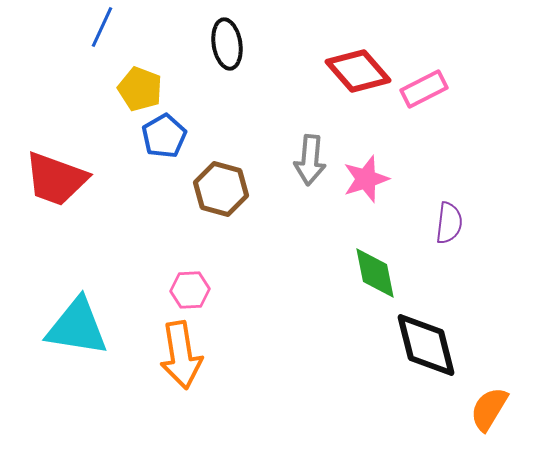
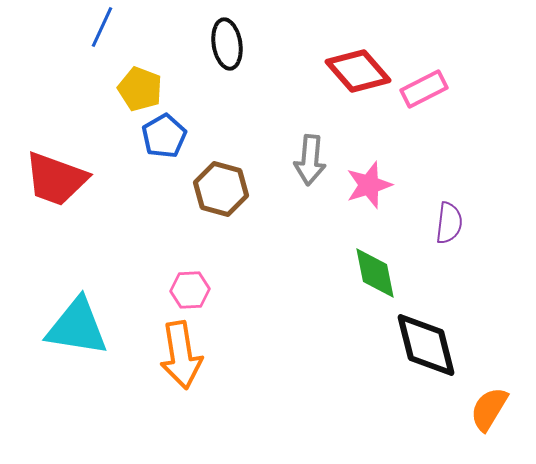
pink star: moved 3 px right, 6 px down
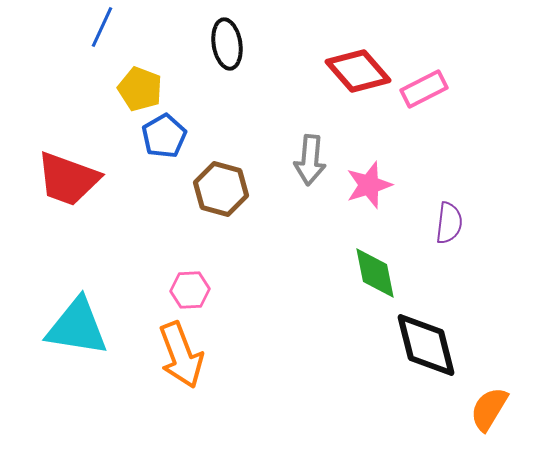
red trapezoid: moved 12 px right
orange arrow: rotated 12 degrees counterclockwise
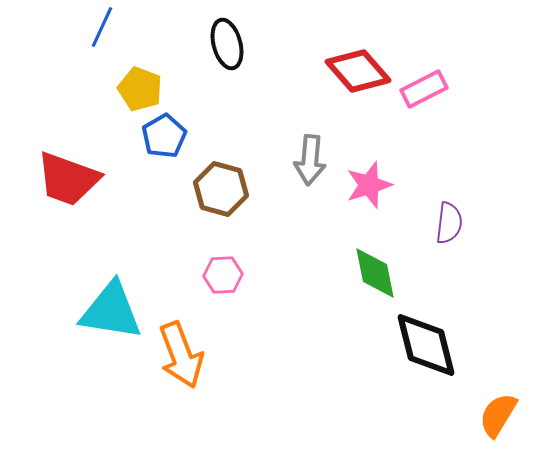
black ellipse: rotated 6 degrees counterclockwise
pink hexagon: moved 33 px right, 15 px up
cyan triangle: moved 34 px right, 16 px up
orange semicircle: moved 9 px right, 6 px down
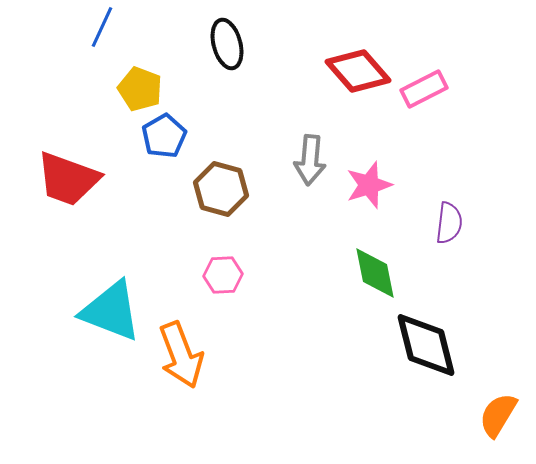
cyan triangle: rotated 12 degrees clockwise
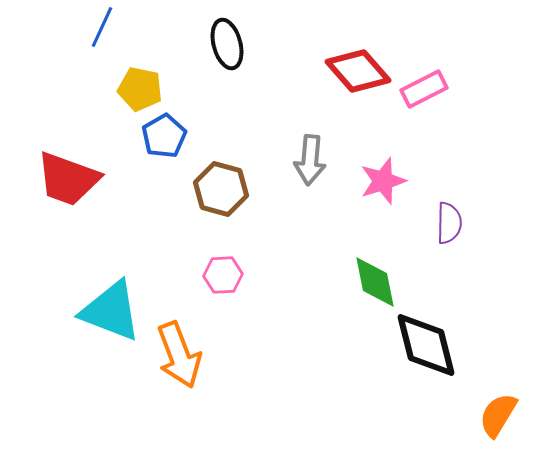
yellow pentagon: rotated 9 degrees counterclockwise
pink star: moved 14 px right, 4 px up
purple semicircle: rotated 6 degrees counterclockwise
green diamond: moved 9 px down
orange arrow: moved 2 px left
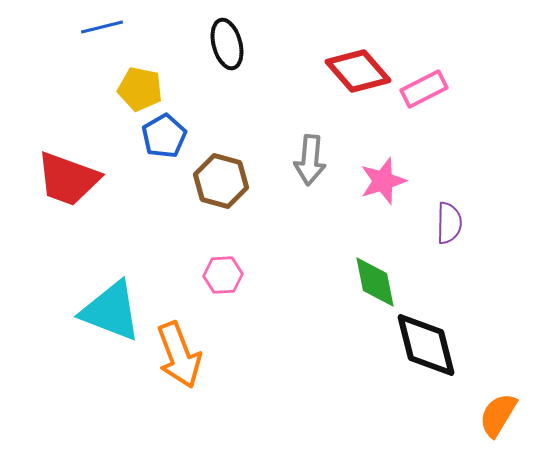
blue line: rotated 51 degrees clockwise
brown hexagon: moved 8 px up
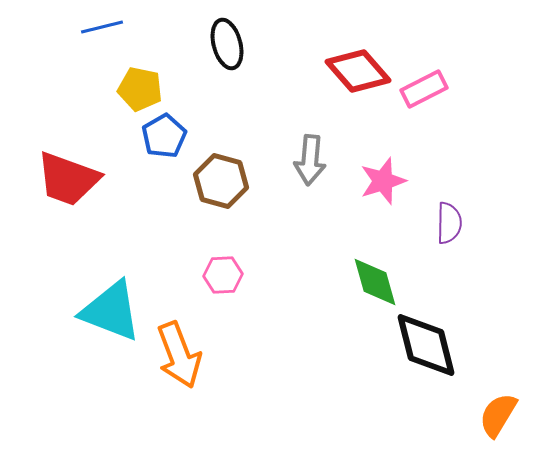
green diamond: rotated 4 degrees counterclockwise
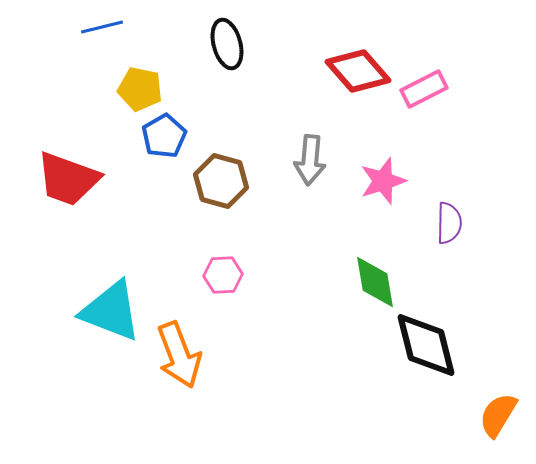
green diamond: rotated 6 degrees clockwise
